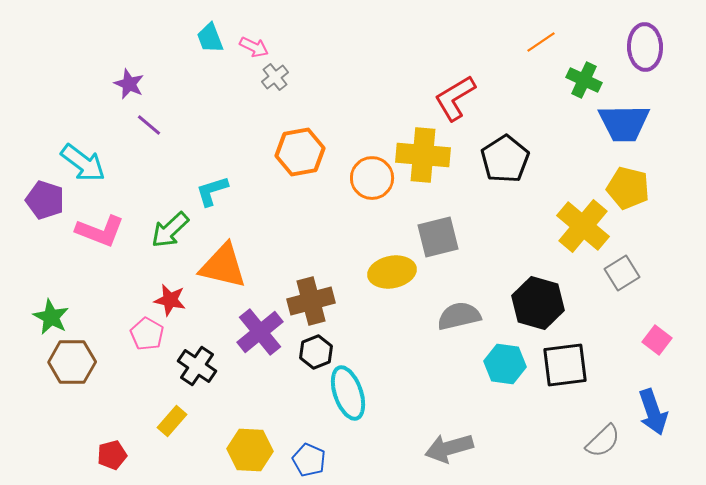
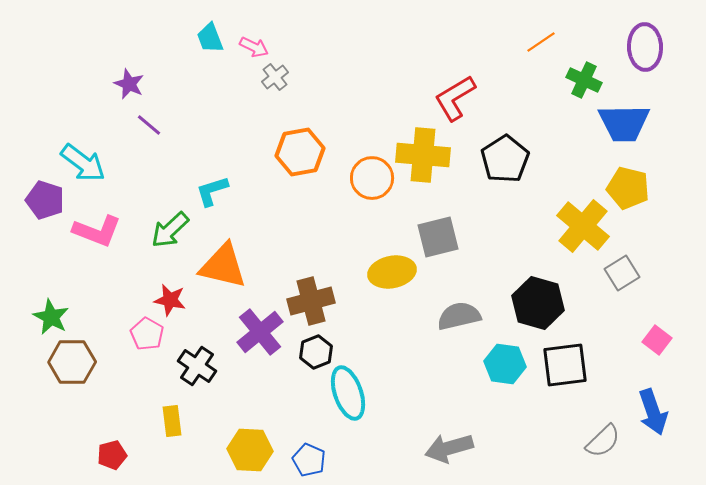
pink L-shape at (100, 231): moved 3 px left
yellow rectangle at (172, 421): rotated 48 degrees counterclockwise
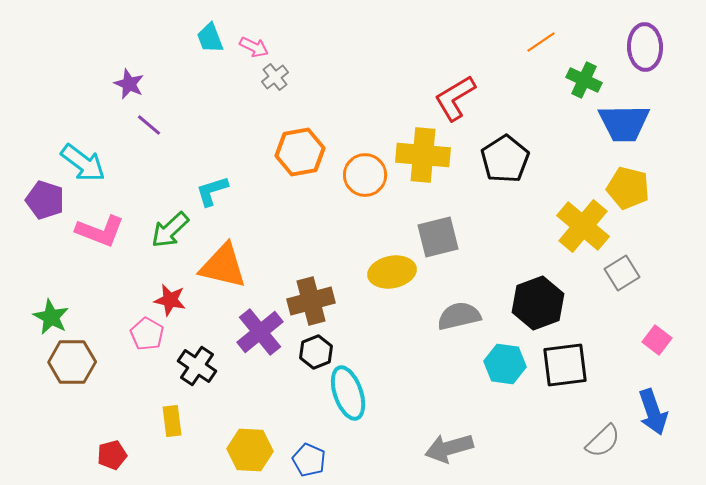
orange circle at (372, 178): moved 7 px left, 3 px up
pink L-shape at (97, 231): moved 3 px right
black hexagon at (538, 303): rotated 24 degrees clockwise
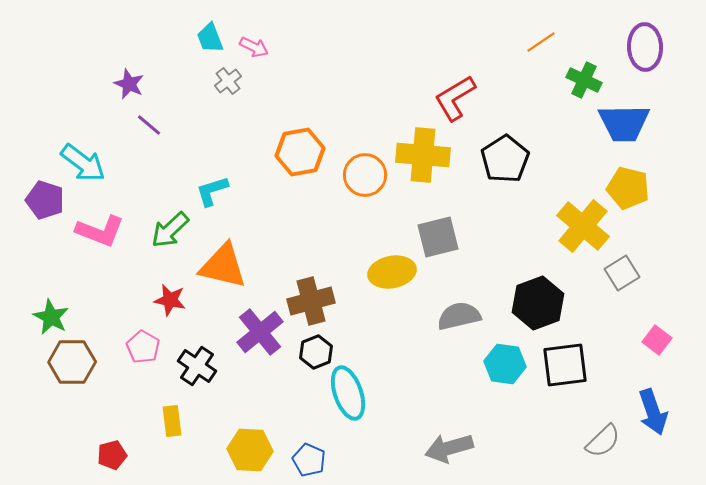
gray cross at (275, 77): moved 47 px left, 4 px down
pink pentagon at (147, 334): moved 4 px left, 13 px down
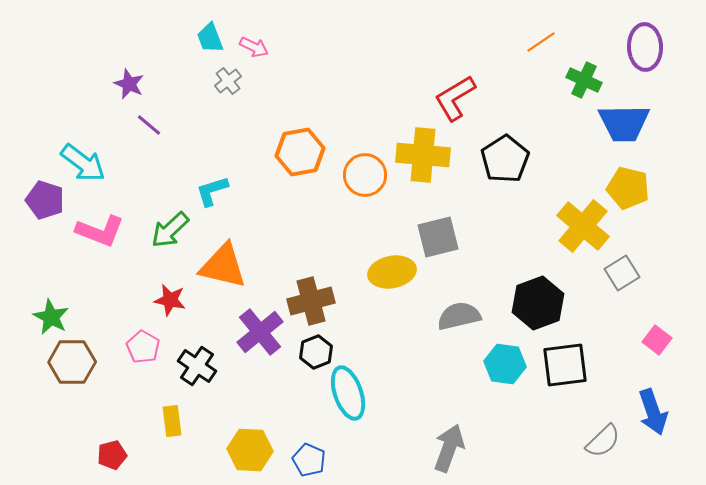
gray arrow at (449, 448): rotated 126 degrees clockwise
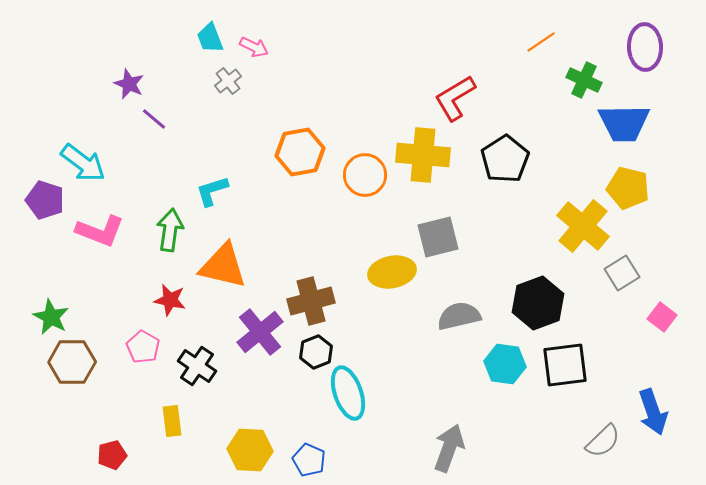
purple line at (149, 125): moved 5 px right, 6 px up
green arrow at (170, 230): rotated 141 degrees clockwise
pink square at (657, 340): moved 5 px right, 23 px up
